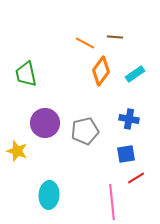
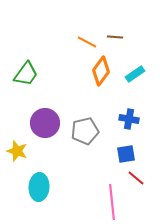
orange line: moved 2 px right, 1 px up
green trapezoid: rotated 132 degrees counterclockwise
red line: rotated 72 degrees clockwise
cyan ellipse: moved 10 px left, 8 px up
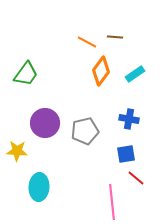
yellow star: rotated 15 degrees counterclockwise
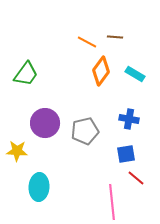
cyan rectangle: rotated 66 degrees clockwise
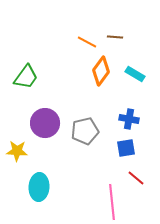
green trapezoid: moved 3 px down
blue square: moved 6 px up
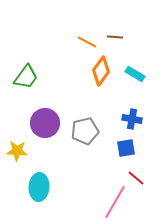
blue cross: moved 3 px right
pink line: moved 3 px right; rotated 36 degrees clockwise
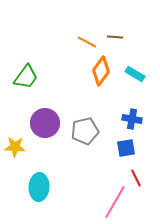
yellow star: moved 2 px left, 4 px up
red line: rotated 24 degrees clockwise
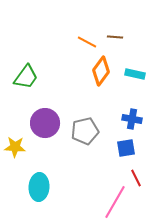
cyan rectangle: rotated 18 degrees counterclockwise
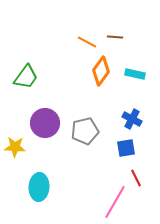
blue cross: rotated 18 degrees clockwise
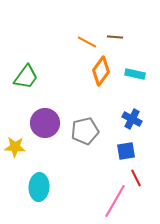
blue square: moved 3 px down
pink line: moved 1 px up
